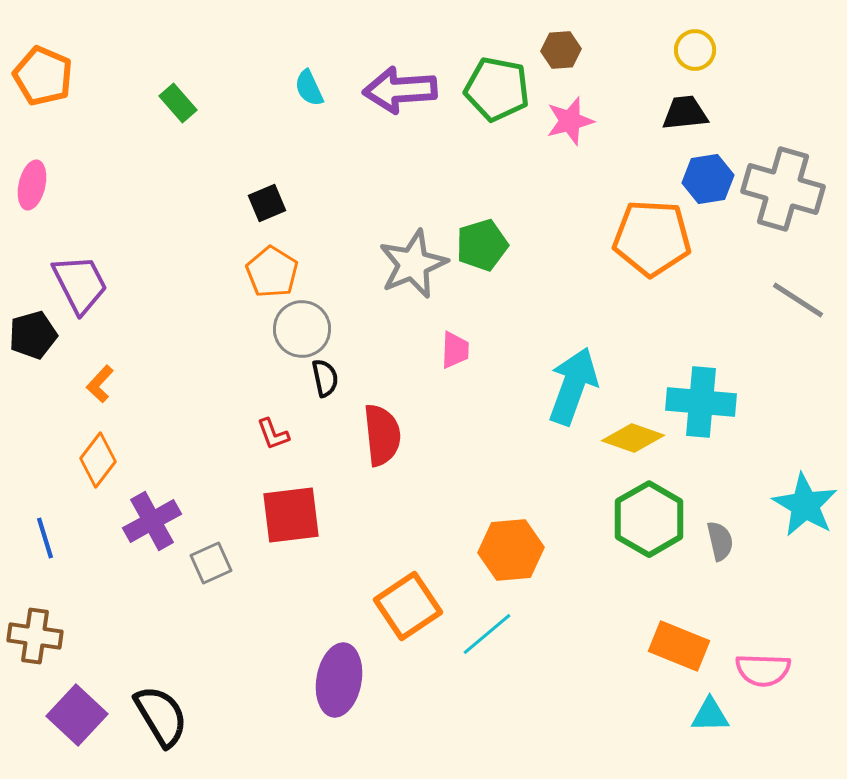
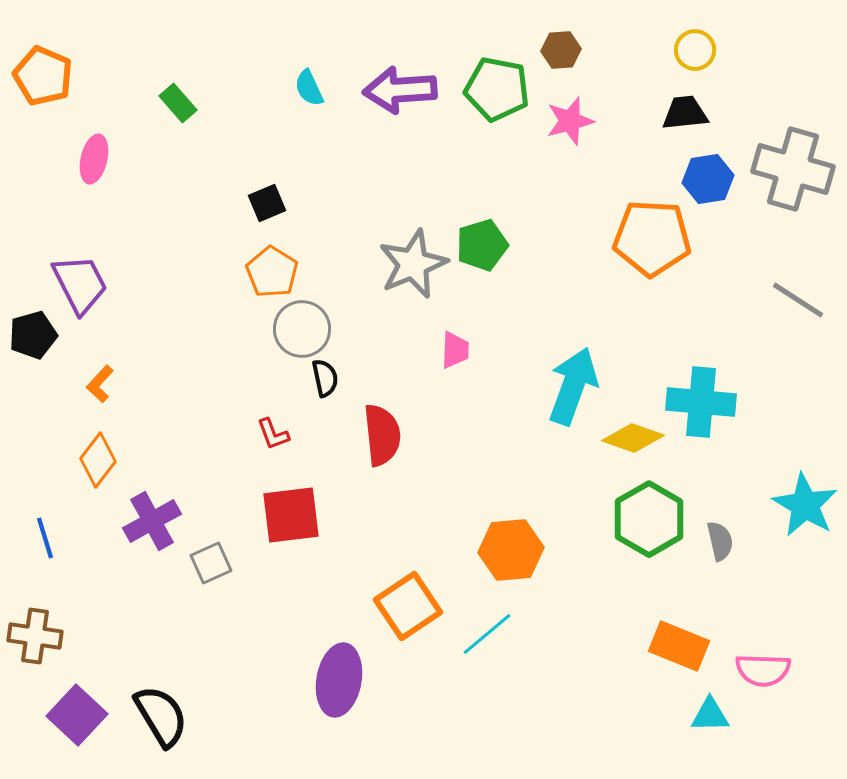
pink ellipse at (32, 185): moved 62 px right, 26 px up
gray cross at (783, 189): moved 10 px right, 20 px up
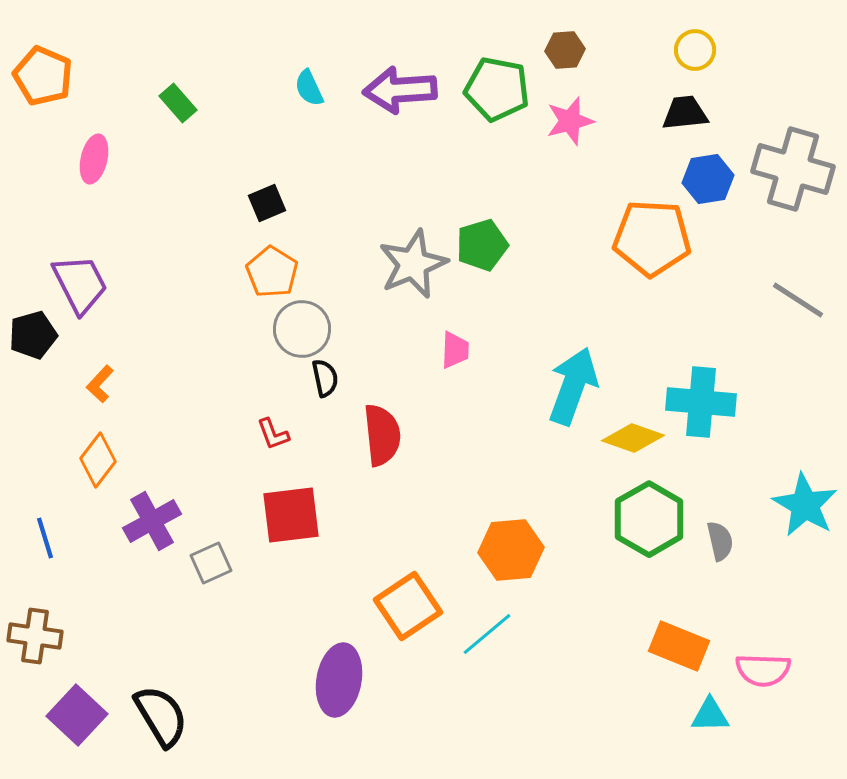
brown hexagon at (561, 50): moved 4 px right
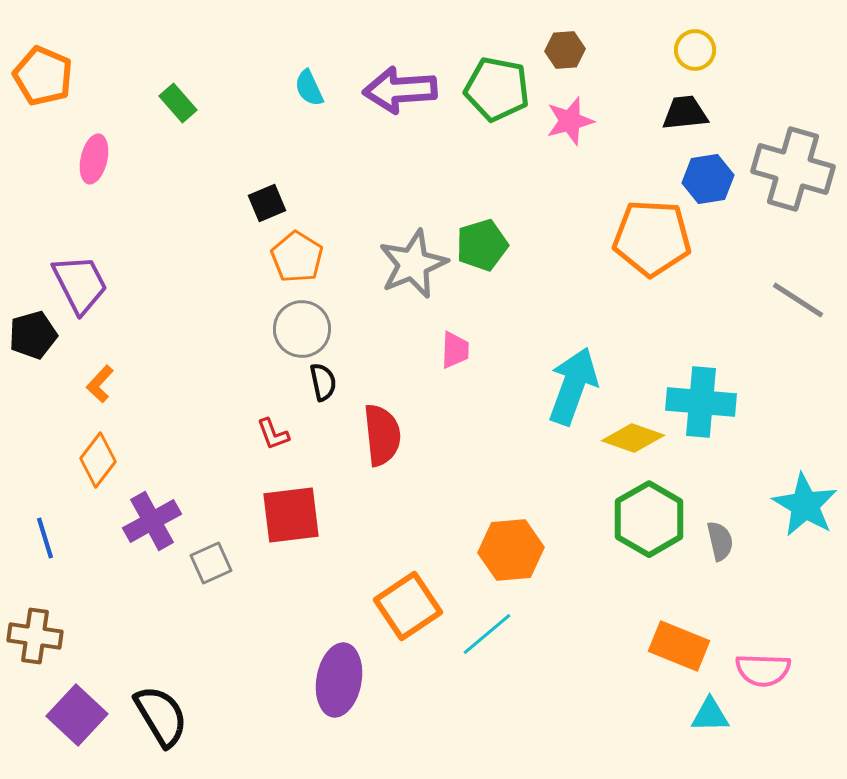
orange pentagon at (272, 272): moved 25 px right, 15 px up
black semicircle at (325, 378): moved 2 px left, 4 px down
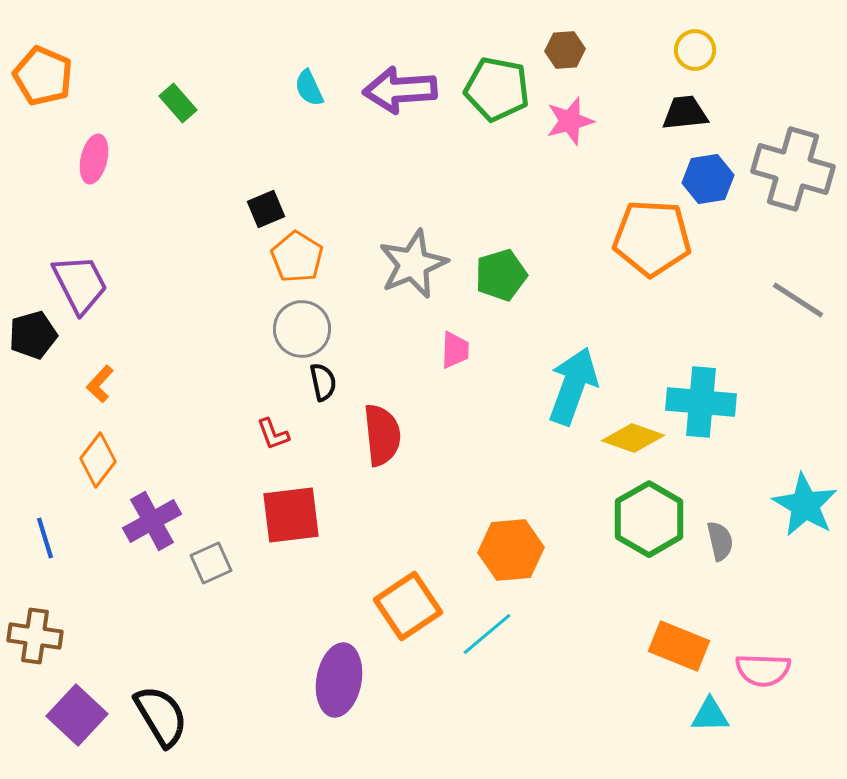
black square at (267, 203): moved 1 px left, 6 px down
green pentagon at (482, 245): moved 19 px right, 30 px down
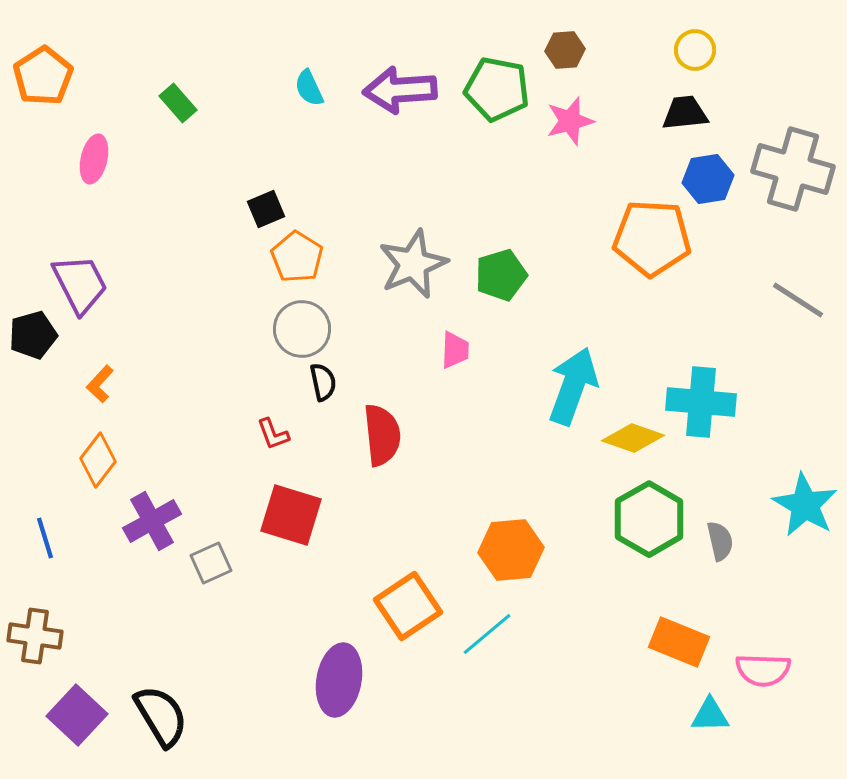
orange pentagon at (43, 76): rotated 16 degrees clockwise
red square at (291, 515): rotated 24 degrees clockwise
orange rectangle at (679, 646): moved 4 px up
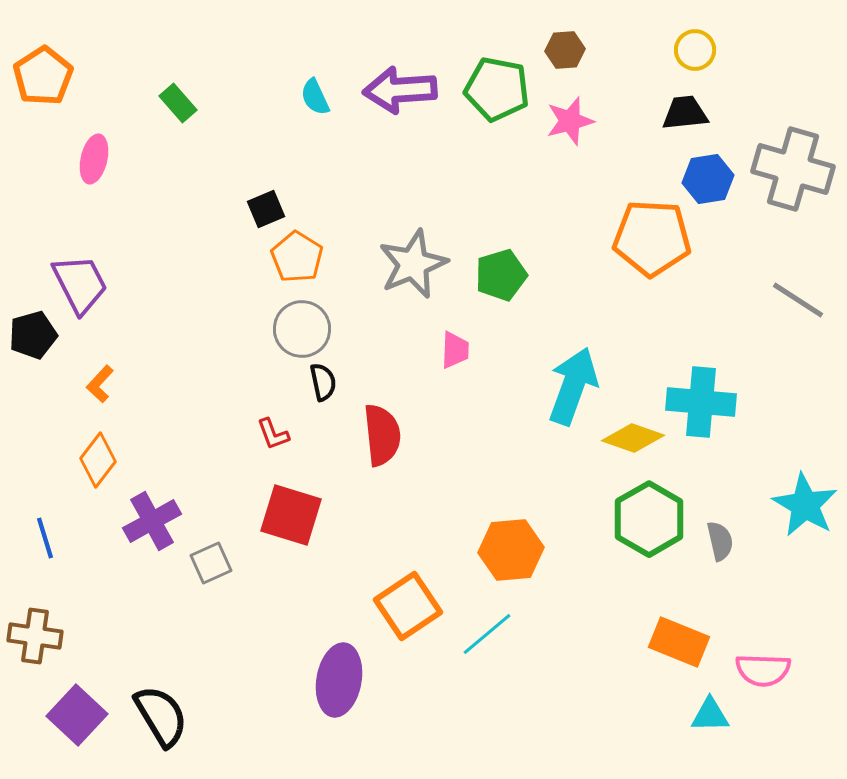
cyan semicircle at (309, 88): moved 6 px right, 9 px down
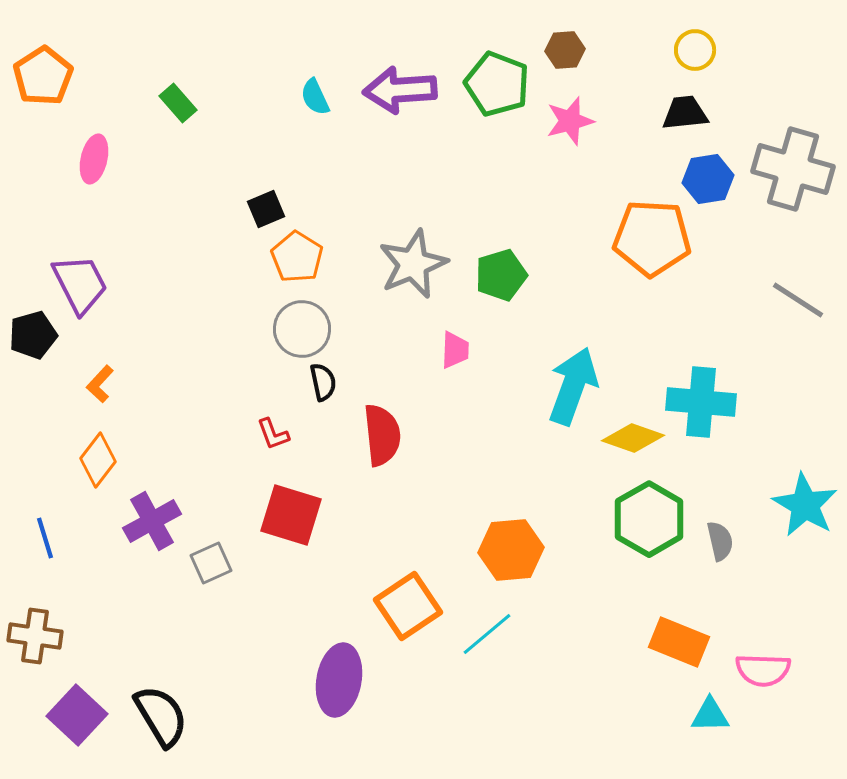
green pentagon at (497, 89): moved 5 px up; rotated 10 degrees clockwise
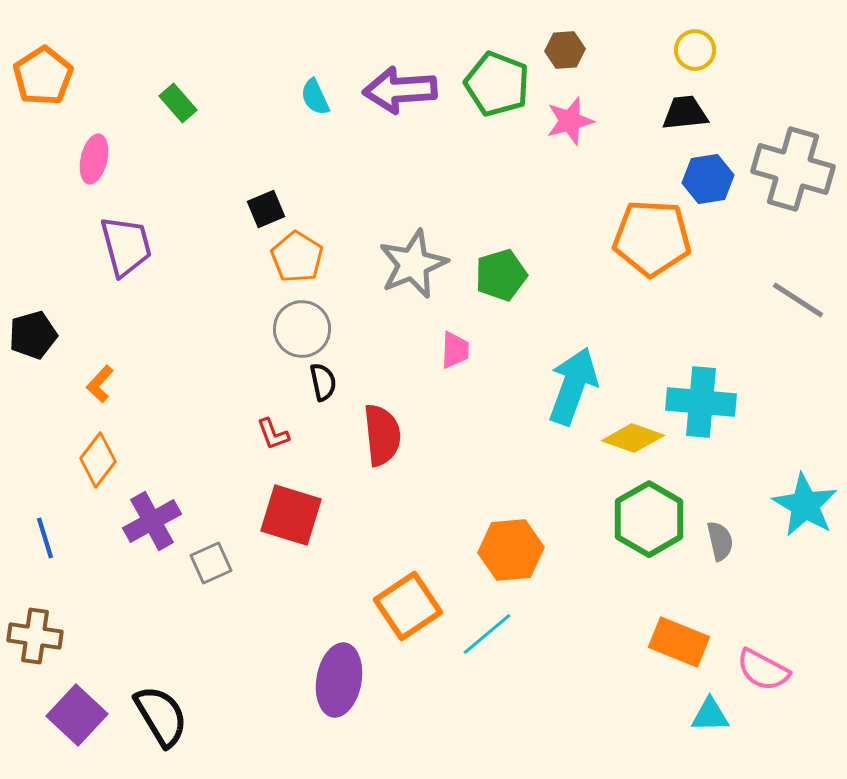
purple trapezoid at (80, 284): moved 46 px right, 38 px up; rotated 12 degrees clockwise
pink semicircle at (763, 670): rotated 26 degrees clockwise
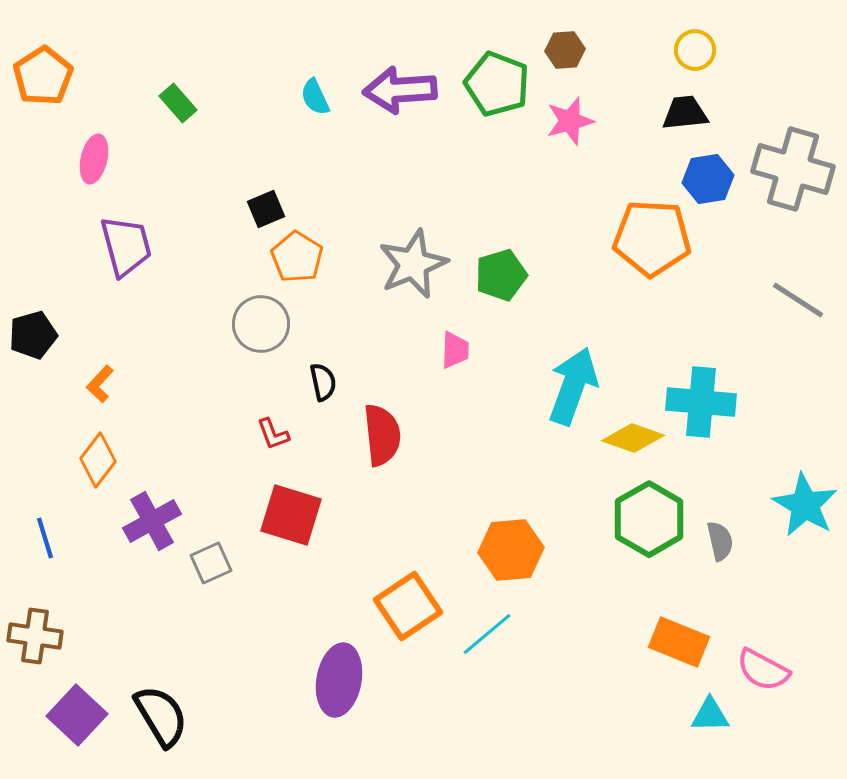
gray circle at (302, 329): moved 41 px left, 5 px up
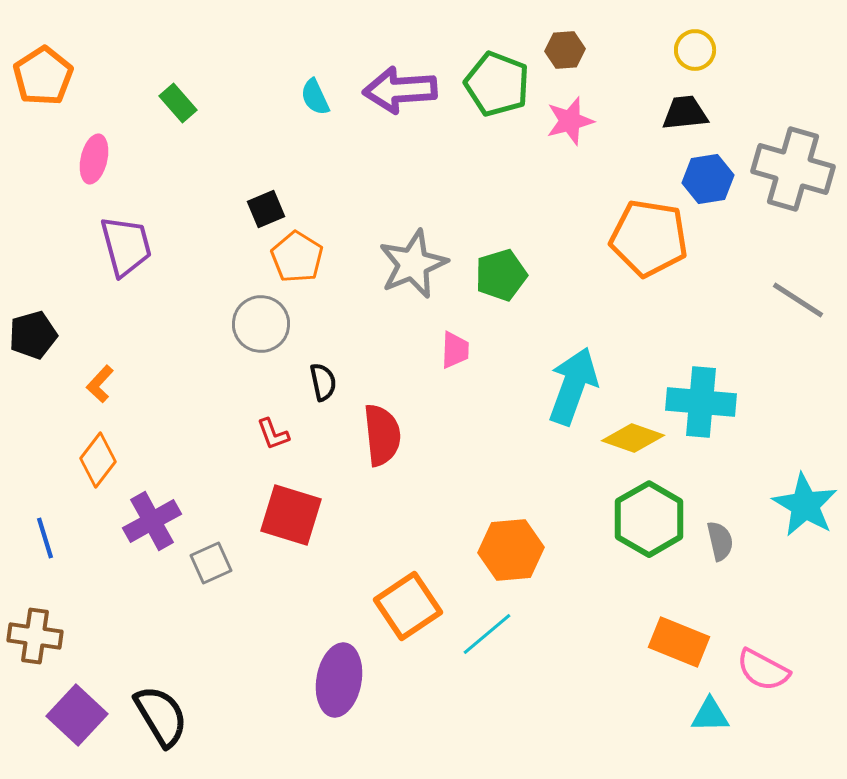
orange pentagon at (652, 238): moved 3 px left; rotated 6 degrees clockwise
